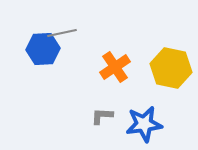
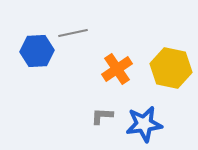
gray line: moved 11 px right
blue hexagon: moved 6 px left, 2 px down
orange cross: moved 2 px right, 2 px down
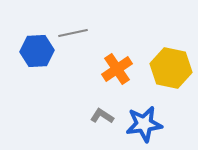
gray L-shape: rotated 30 degrees clockwise
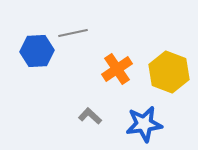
yellow hexagon: moved 2 px left, 4 px down; rotated 9 degrees clockwise
gray L-shape: moved 12 px left; rotated 10 degrees clockwise
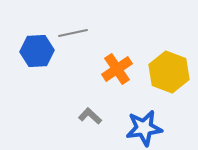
blue star: moved 4 px down
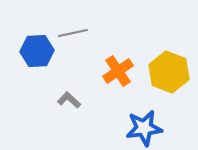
orange cross: moved 1 px right, 2 px down
gray L-shape: moved 21 px left, 16 px up
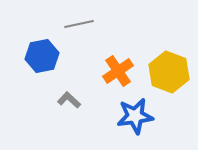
gray line: moved 6 px right, 9 px up
blue hexagon: moved 5 px right, 5 px down; rotated 8 degrees counterclockwise
blue star: moved 9 px left, 12 px up
